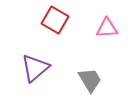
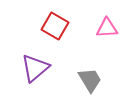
red square: moved 6 px down
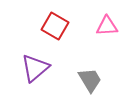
pink triangle: moved 2 px up
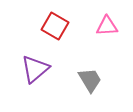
purple triangle: moved 1 px down
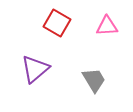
red square: moved 2 px right, 3 px up
gray trapezoid: moved 4 px right
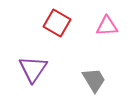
purple triangle: moved 2 px left; rotated 16 degrees counterclockwise
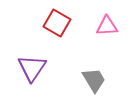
purple triangle: moved 1 px left, 1 px up
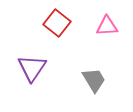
red square: rotated 8 degrees clockwise
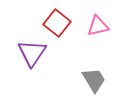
pink triangle: moved 9 px left; rotated 10 degrees counterclockwise
purple triangle: moved 15 px up
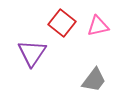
red square: moved 5 px right
gray trapezoid: rotated 68 degrees clockwise
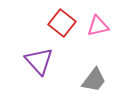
purple triangle: moved 7 px right, 8 px down; rotated 16 degrees counterclockwise
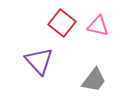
pink triangle: rotated 25 degrees clockwise
